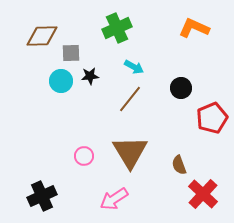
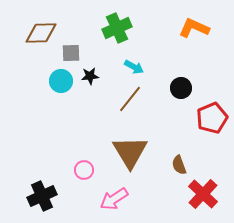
brown diamond: moved 1 px left, 3 px up
pink circle: moved 14 px down
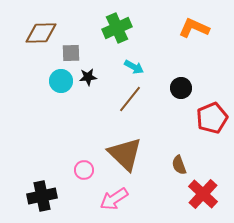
black star: moved 2 px left, 1 px down
brown triangle: moved 5 px left, 2 px down; rotated 15 degrees counterclockwise
black cross: rotated 12 degrees clockwise
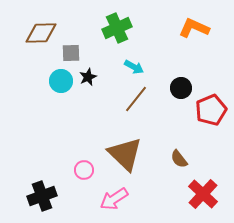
black star: rotated 18 degrees counterclockwise
brown line: moved 6 px right
red pentagon: moved 1 px left, 8 px up
brown semicircle: moved 6 px up; rotated 18 degrees counterclockwise
black cross: rotated 8 degrees counterclockwise
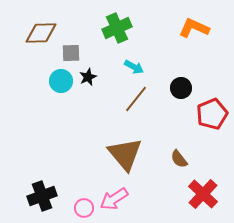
red pentagon: moved 1 px right, 4 px down
brown triangle: rotated 6 degrees clockwise
pink circle: moved 38 px down
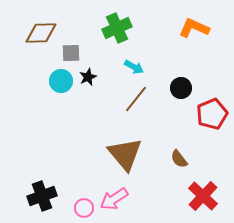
red cross: moved 2 px down
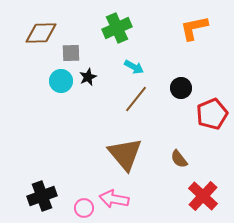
orange L-shape: rotated 36 degrees counterclockwise
pink arrow: rotated 44 degrees clockwise
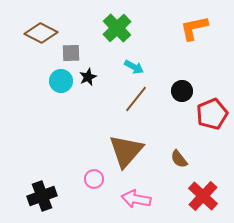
green cross: rotated 20 degrees counterclockwise
brown diamond: rotated 28 degrees clockwise
black circle: moved 1 px right, 3 px down
brown triangle: moved 1 px right, 3 px up; rotated 21 degrees clockwise
pink arrow: moved 22 px right
pink circle: moved 10 px right, 29 px up
